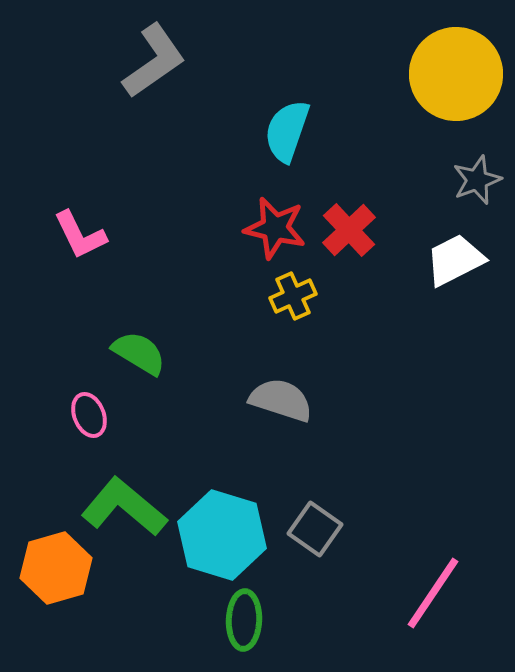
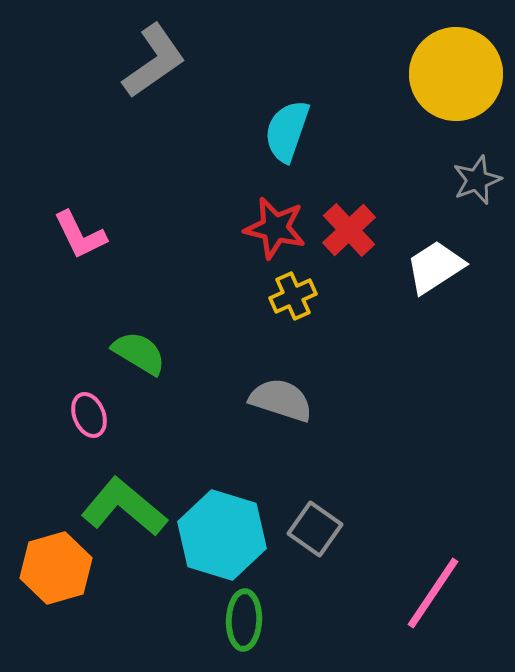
white trapezoid: moved 20 px left, 7 px down; rotated 6 degrees counterclockwise
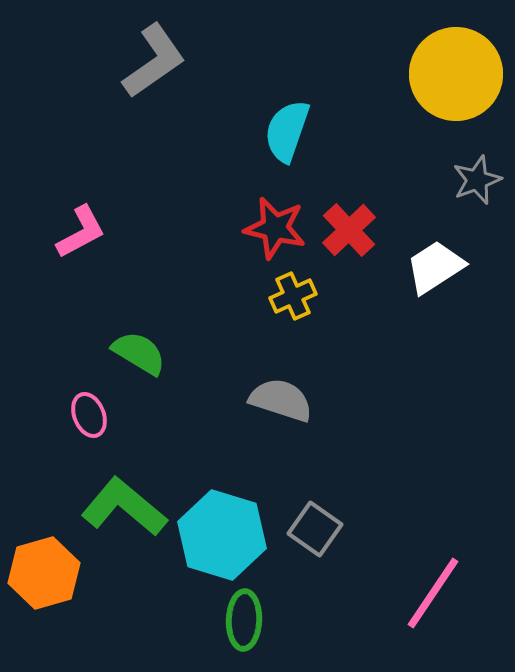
pink L-shape: moved 1 px right, 3 px up; rotated 92 degrees counterclockwise
orange hexagon: moved 12 px left, 5 px down
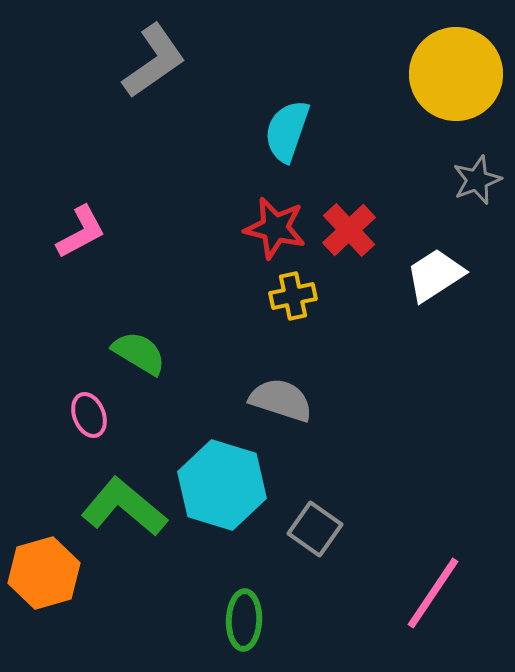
white trapezoid: moved 8 px down
yellow cross: rotated 12 degrees clockwise
cyan hexagon: moved 50 px up
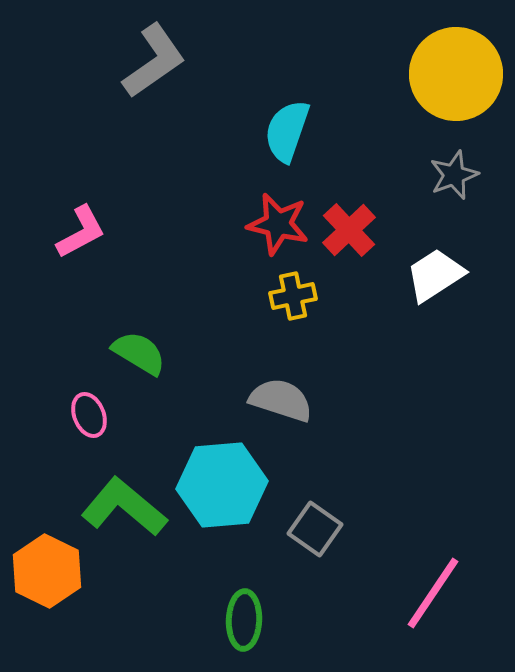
gray star: moved 23 px left, 5 px up
red star: moved 3 px right, 4 px up
cyan hexagon: rotated 22 degrees counterclockwise
orange hexagon: moved 3 px right, 2 px up; rotated 18 degrees counterclockwise
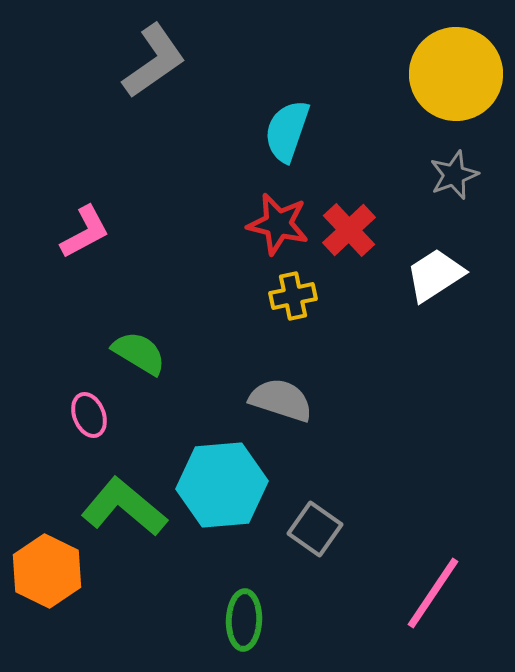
pink L-shape: moved 4 px right
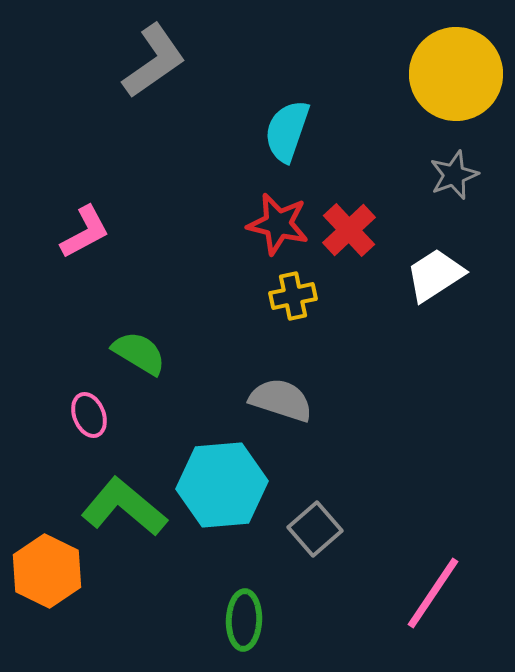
gray square: rotated 14 degrees clockwise
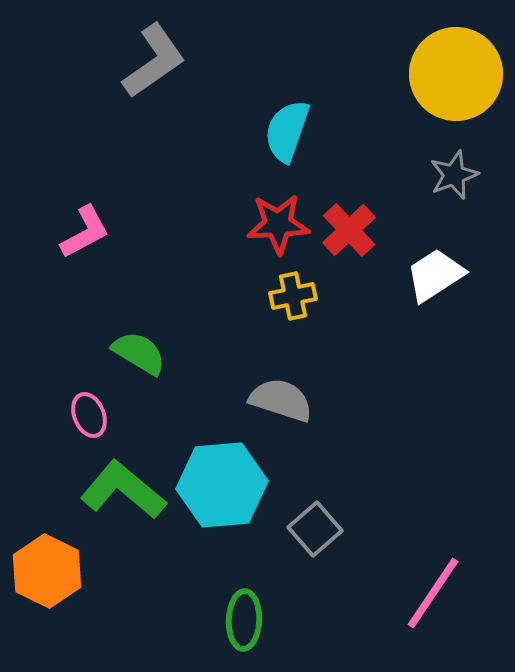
red star: rotated 16 degrees counterclockwise
green L-shape: moved 1 px left, 17 px up
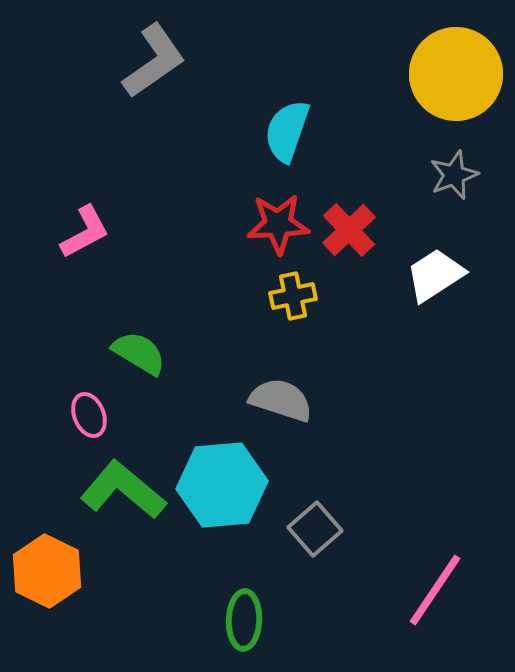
pink line: moved 2 px right, 3 px up
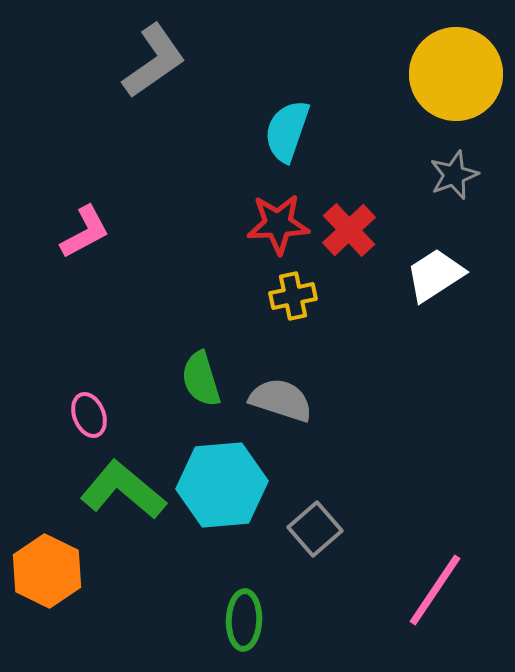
green semicircle: moved 62 px right, 26 px down; rotated 138 degrees counterclockwise
